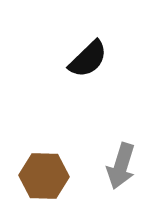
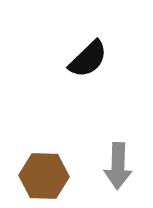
gray arrow: moved 3 px left; rotated 15 degrees counterclockwise
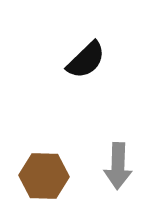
black semicircle: moved 2 px left, 1 px down
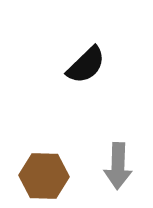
black semicircle: moved 5 px down
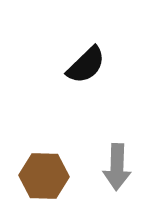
gray arrow: moved 1 px left, 1 px down
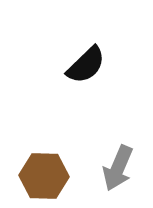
gray arrow: moved 1 px right, 1 px down; rotated 21 degrees clockwise
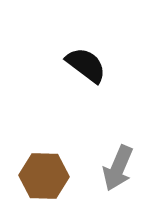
black semicircle: rotated 99 degrees counterclockwise
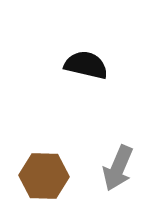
black semicircle: rotated 24 degrees counterclockwise
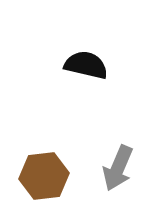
brown hexagon: rotated 9 degrees counterclockwise
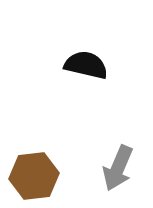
brown hexagon: moved 10 px left
